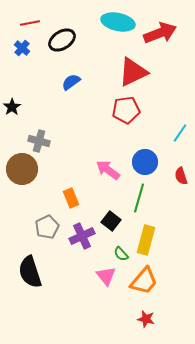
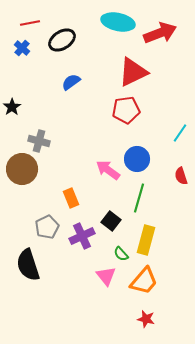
blue circle: moved 8 px left, 3 px up
black semicircle: moved 2 px left, 7 px up
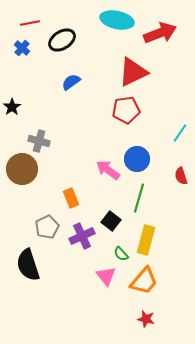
cyan ellipse: moved 1 px left, 2 px up
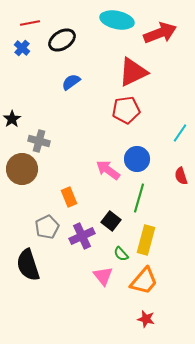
black star: moved 12 px down
orange rectangle: moved 2 px left, 1 px up
pink triangle: moved 3 px left
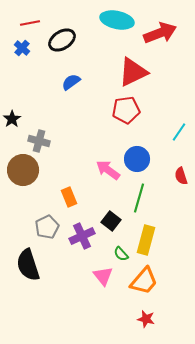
cyan line: moved 1 px left, 1 px up
brown circle: moved 1 px right, 1 px down
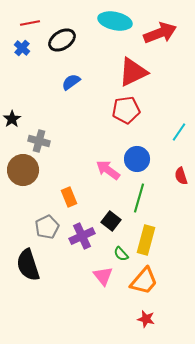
cyan ellipse: moved 2 px left, 1 px down
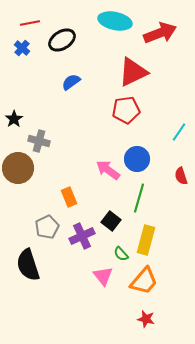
black star: moved 2 px right
brown circle: moved 5 px left, 2 px up
